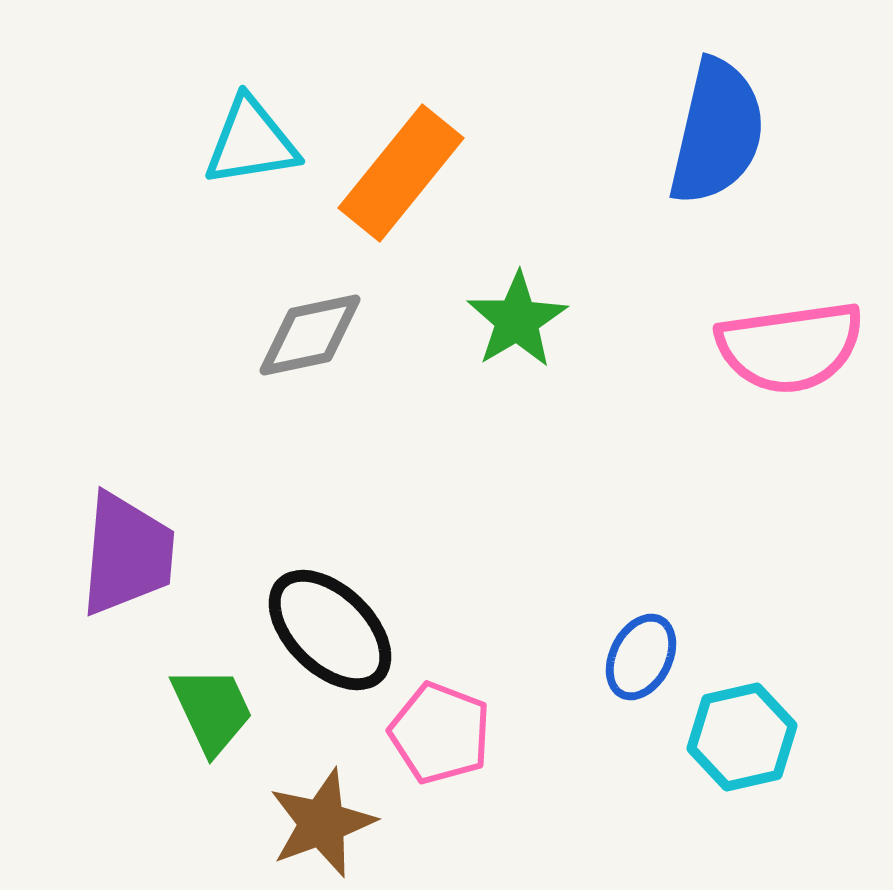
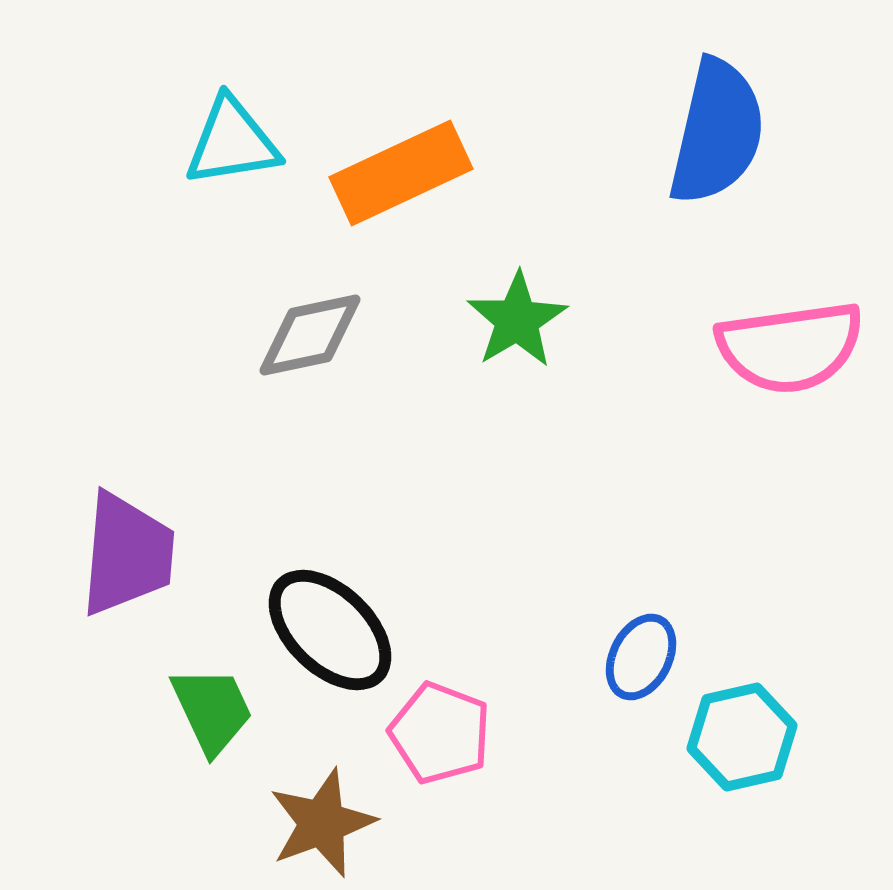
cyan triangle: moved 19 px left
orange rectangle: rotated 26 degrees clockwise
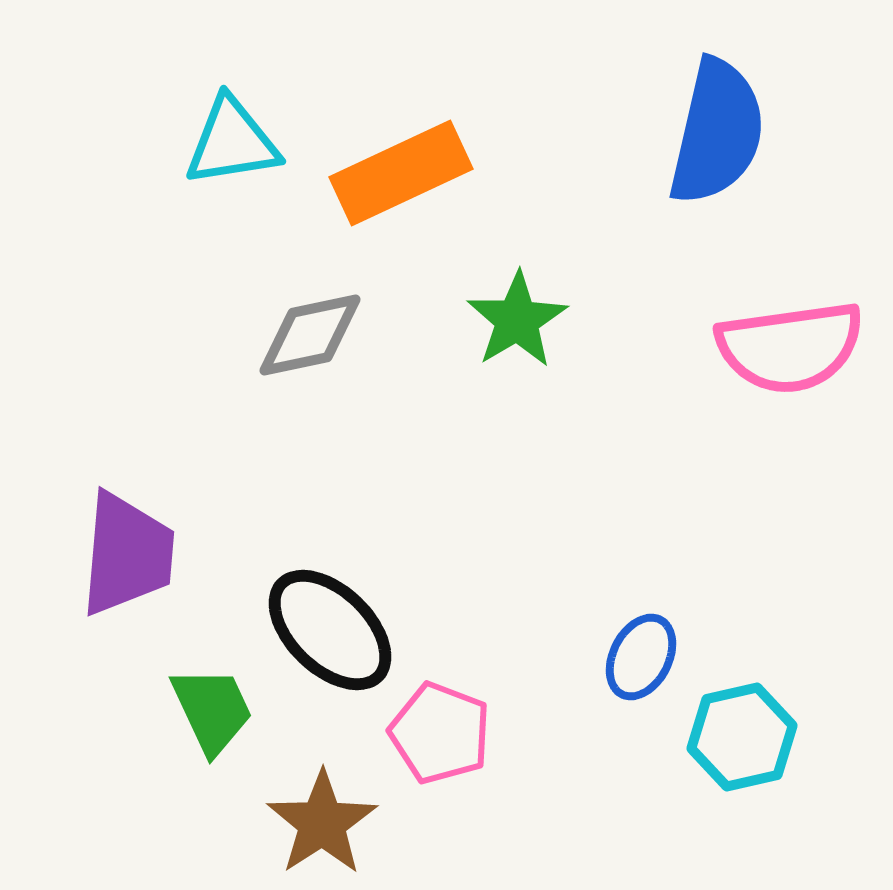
brown star: rotated 13 degrees counterclockwise
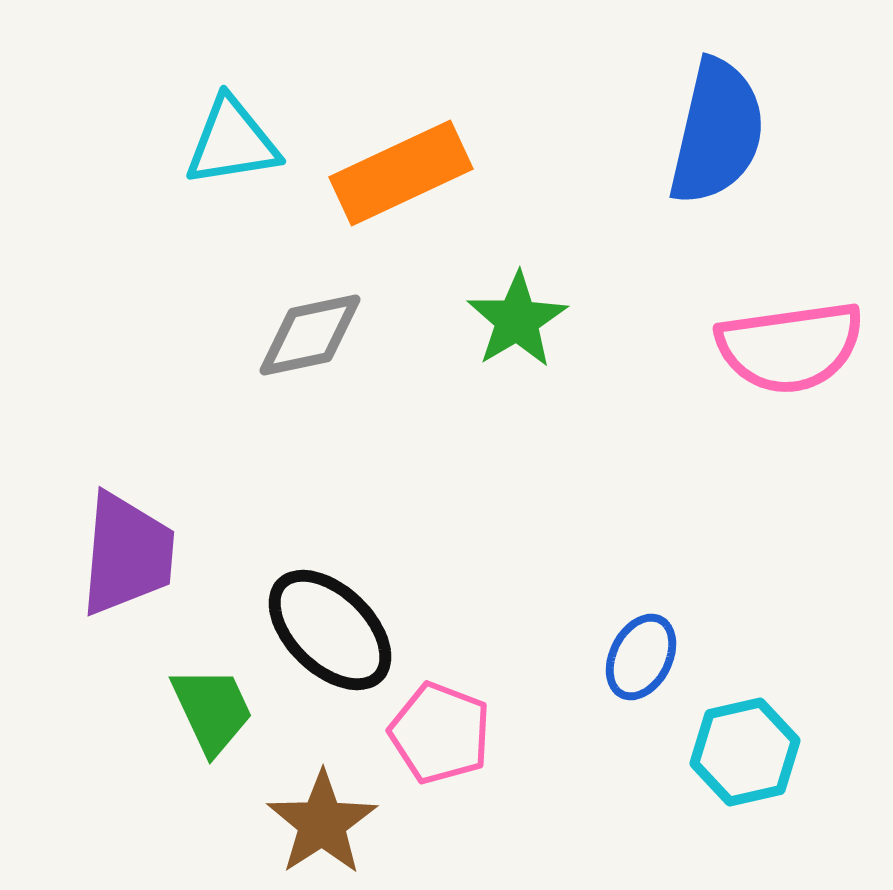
cyan hexagon: moved 3 px right, 15 px down
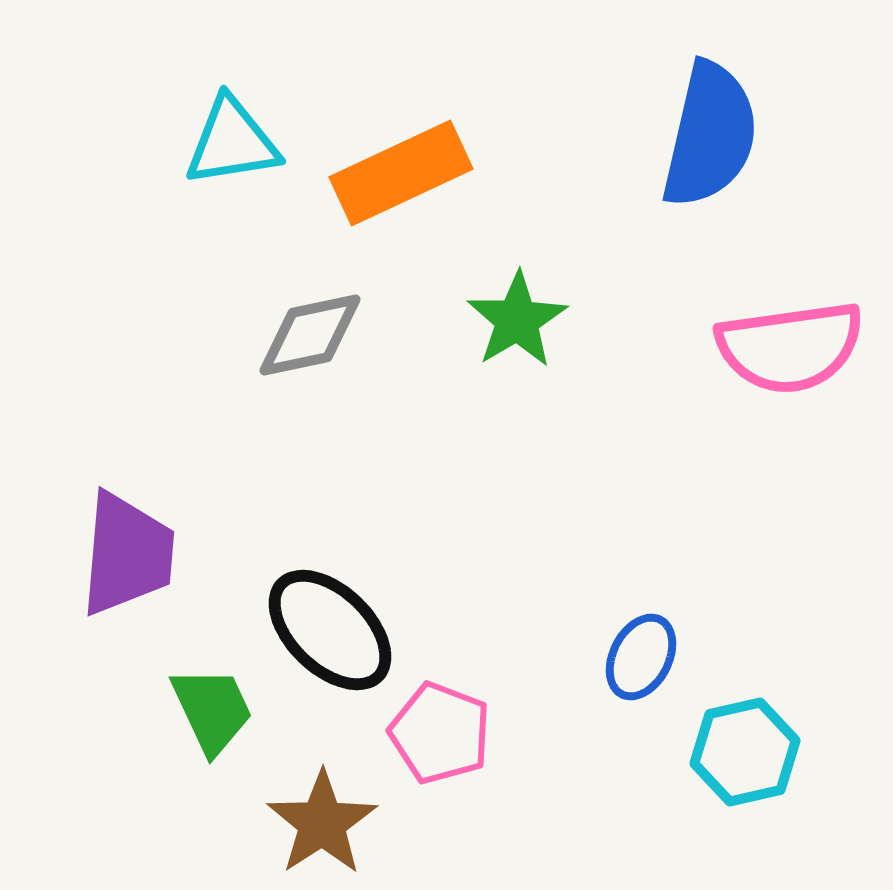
blue semicircle: moved 7 px left, 3 px down
